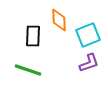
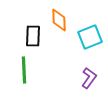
cyan square: moved 2 px right, 2 px down
purple L-shape: moved 15 px down; rotated 35 degrees counterclockwise
green line: moved 4 px left; rotated 68 degrees clockwise
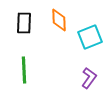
black rectangle: moved 9 px left, 13 px up
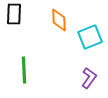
black rectangle: moved 10 px left, 9 px up
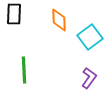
cyan square: rotated 15 degrees counterclockwise
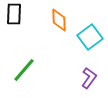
green line: rotated 44 degrees clockwise
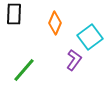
orange diamond: moved 4 px left, 3 px down; rotated 25 degrees clockwise
purple L-shape: moved 15 px left, 18 px up
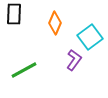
green line: rotated 20 degrees clockwise
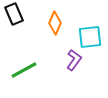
black rectangle: rotated 25 degrees counterclockwise
cyan square: rotated 30 degrees clockwise
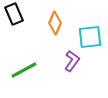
purple L-shape: moved 2 px left, 1 px down
